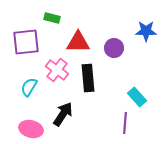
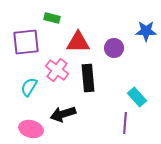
black arrow: rotated 140 degrees counterclockwise
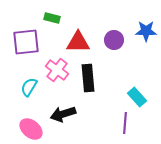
purple circle: moved 8 px up
pink ellipse: rotated 25 degrees clockwise
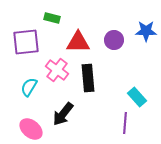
black arrow: rotated 35 degrees counterclockwise
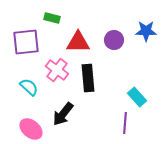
cyan semicircle: rotated 102 degrees clockwise
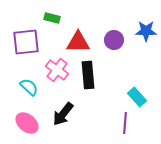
black rectangle: moved 3 px up
pink ellipse: moved 4 px left, 6 px up
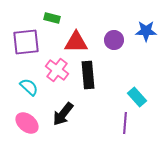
red triangle: moved 2 px left
